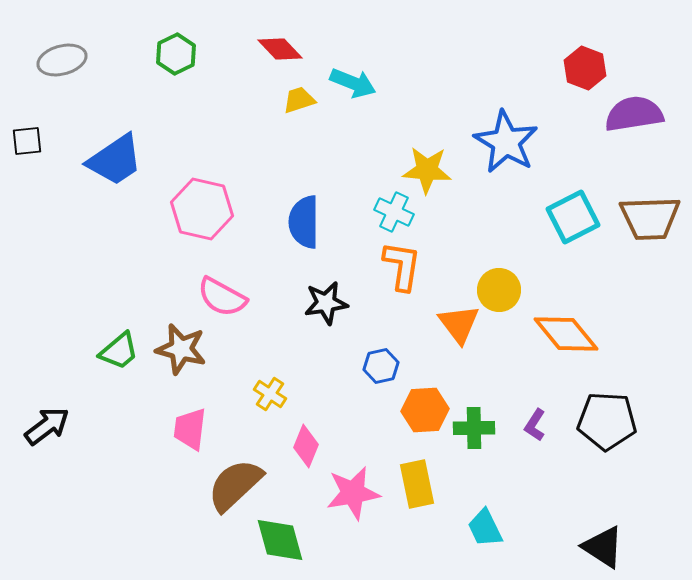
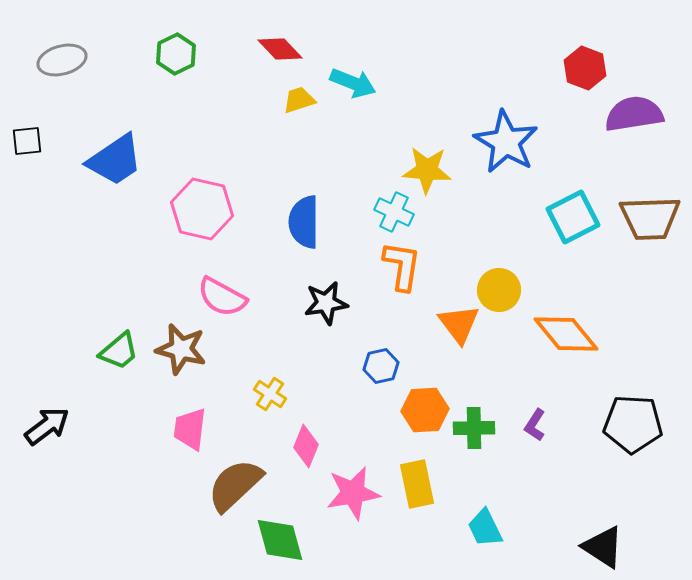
black pentagon: moved 26 px right, 3 px down
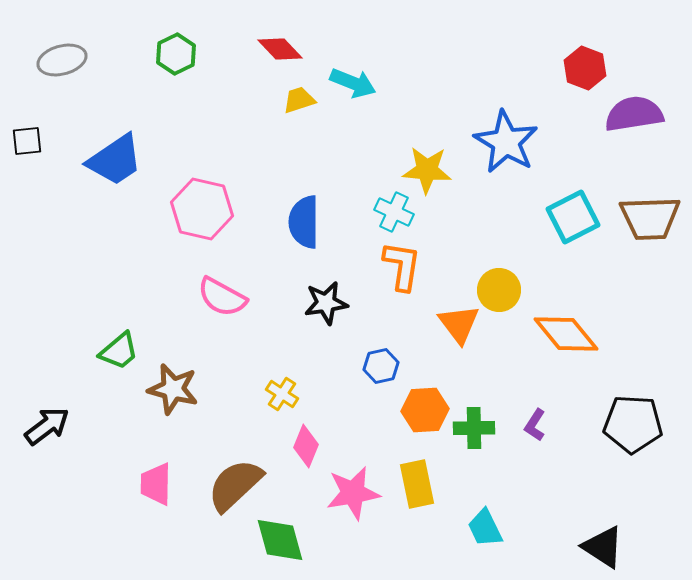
brown star: moved 8 px left, 40 px down
yellow cross: moved 12 px right
pink trapezoid: moved 34 px left, 55 px down; rotated 6 degrees counterclockwise
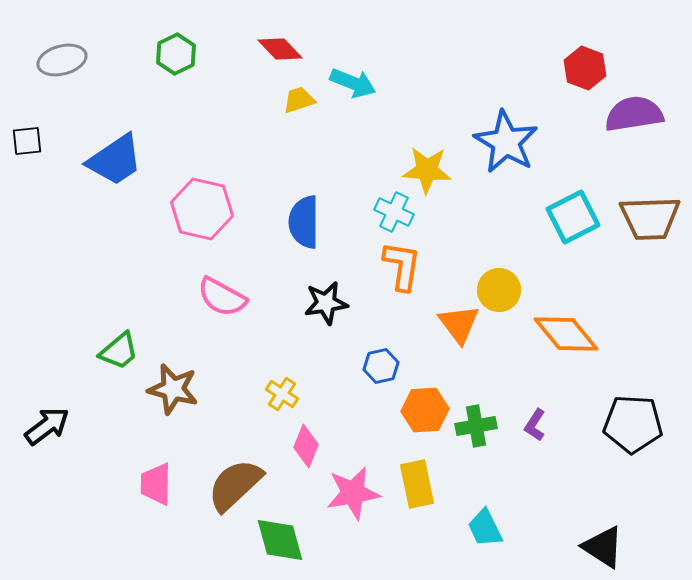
green cross: moved 2 px right, 2 px up; rotated 9 degrees counterclockwise
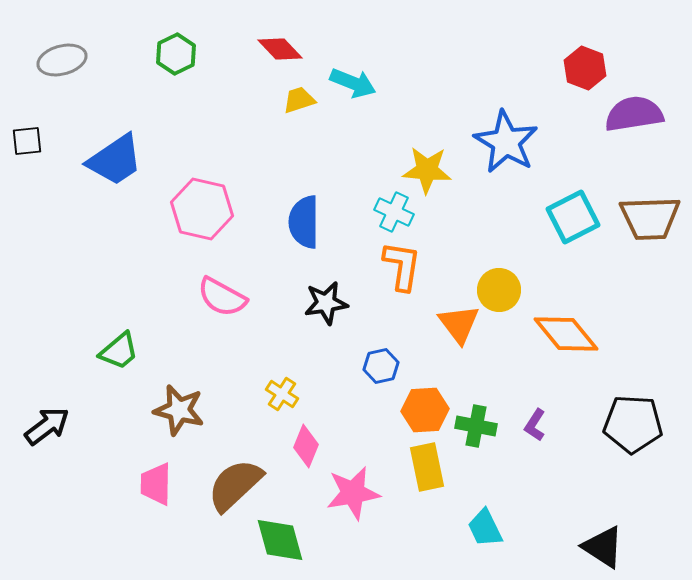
brown star: moved 6 px right, 21 px down
green cross: rotated 21 degrees clockwise
yellow rectangle: moved 10 px right, 17 px up
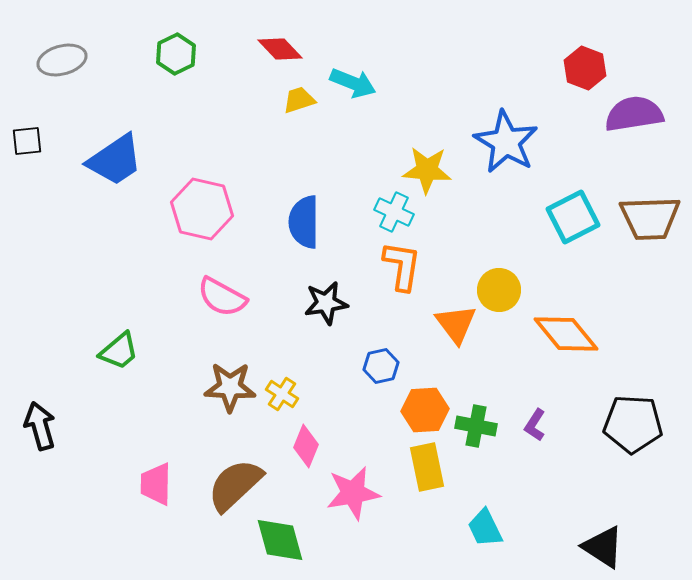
orange triangle: moved 3 px left
brown star: moved 51 px right, 23 px up; rotated 12 degrees counterclockwise
black arrow: moved 7 px left; rotated 69 degrees counterclockwise
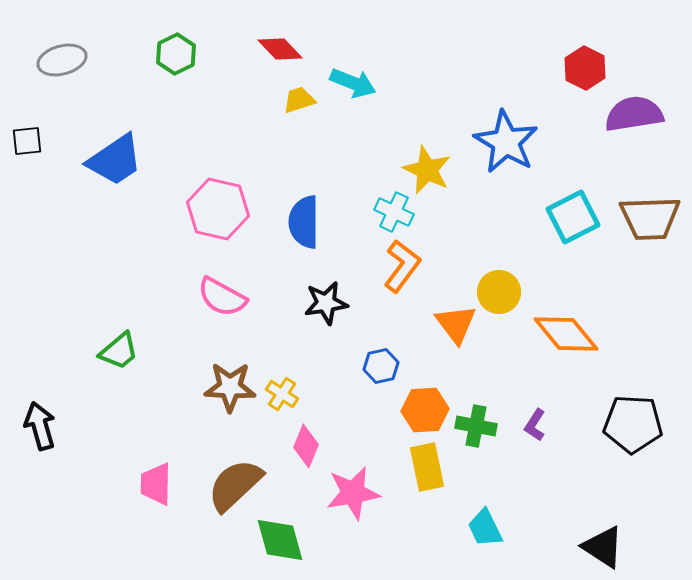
red hexagon: rotated 6 degrees clockwise
yellow star: rotated 21 degrees clockwise
pink hexagon: moved 16 px right
orange L-shape: rotated 28 degrees clockwise
yellow circle: moved 2 px down
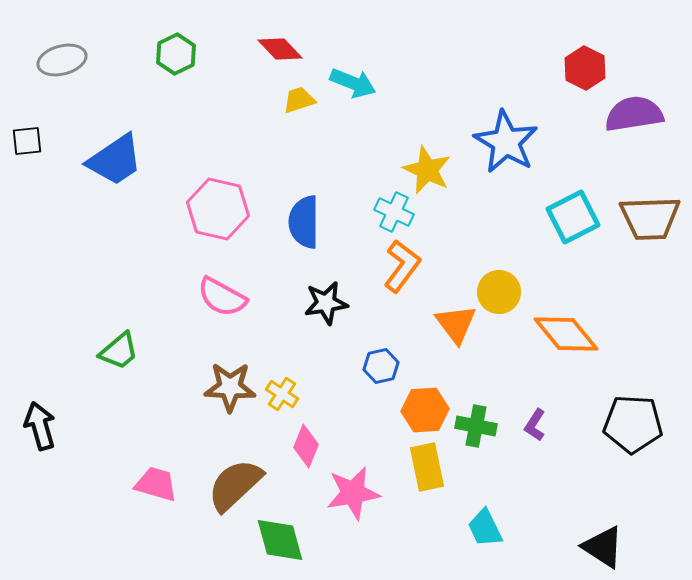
pink trapezoid: rotated 105 degrees clockwise
